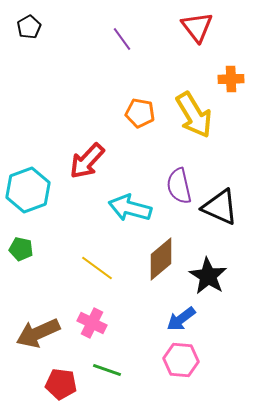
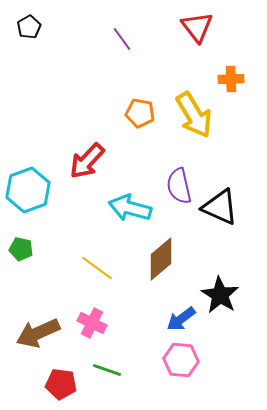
black star: moved 12 px right, 19 px down
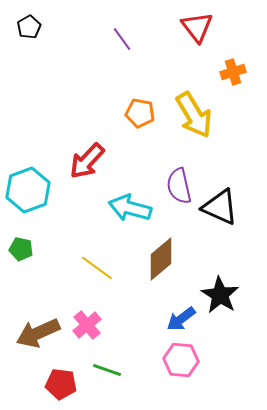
orange cross: moved 2 px right, 7 px up; rotated 15 degrees counterclockwise
pink cross: moved 5 px left, 2 px down; rotated 24 degrees clockwise
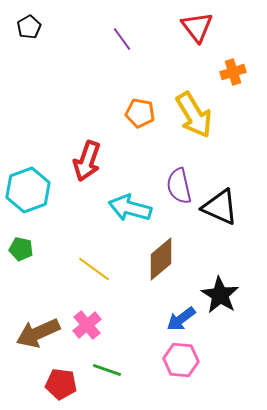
red arrow: rotated 24 degrees counterclockwise
yellow line: moved 3 px left, 1 px down
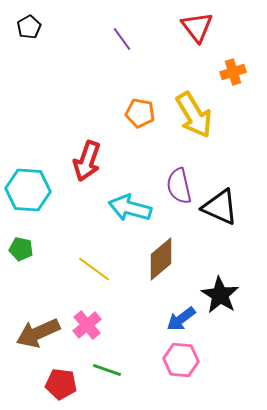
cyan hexagon: rotated 24 degrees clockwise
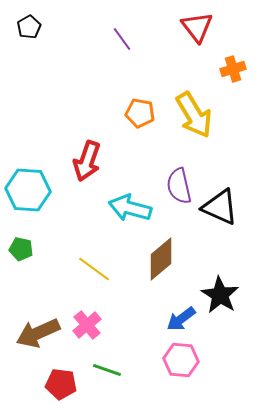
orange cross: moved 3 px up
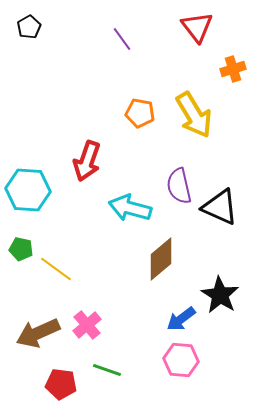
yellow line: moved 38 px left
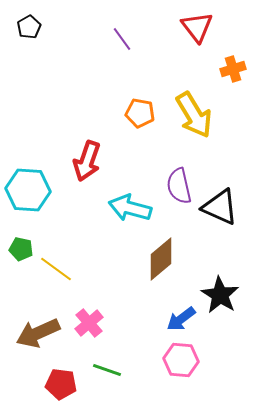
pink cross: moved 2 px right, 2 px up
